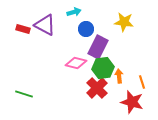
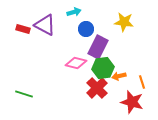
orange arrow: rotated 96 degrees counterclockwise
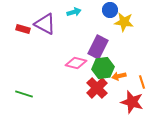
purple triangle: moved 1 px up
blue circle: moved 24 px right, 19 px up
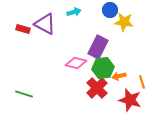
red star: moved 2 px left, 2 px up
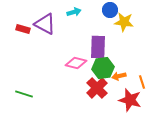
purple rectangle: rotated 25 degrees counterclockwise
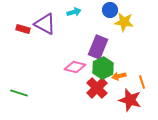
purple rectangle: rotated 20 degrees clockwise
pink diamond: moved 1 px left, 4 px down
green hexagon: rotated 20 degrees counterclockwise
green line: moved 5 px left, 1 px up
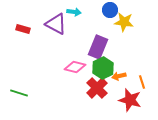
cyan arrow: rotated 24 degrees clockwise
purple triangle: moved 11 px right
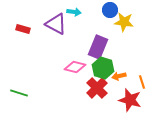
green hexagon: rotated 15 degrees counterclockwise
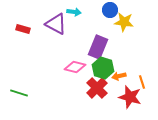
red star: moved 3 px up
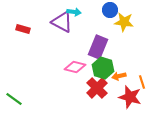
purple triangle: moved 6 px right, 2 px up
green line: moved 5 px left, 6 px down; rotated 18 degrees clockwise
